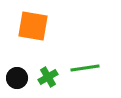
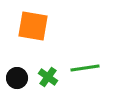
green cross: rotated 24 degrees counterclockwise
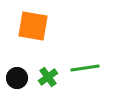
green cross: rotated 18 degrees clockwise
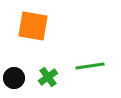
green line: moved 5 px right, 2 px up
black circle: moved 3 px left
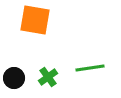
orange square: moved 2 px right, 6 px up
green line: moved 2 px down
